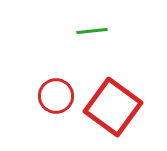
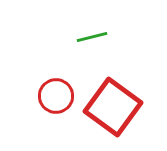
green line: moved 6 px down; rotated 8 degrees counterclockwise
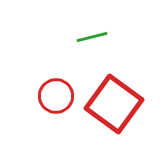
red square: moved 1 px right, 3 px up
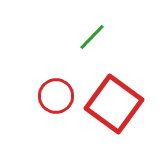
green line: rotated 32 degrees counterclockwise
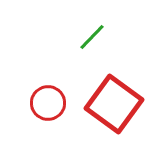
red circle: moved 8 px left, 7 px down
